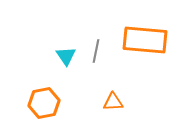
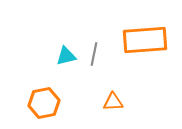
orange rectangle: rotated 9 degrees counterclockwise
gray line: moved 2 px left, 3 px down
cyan triangle: rotated 50 degrees clockwise
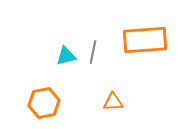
gray line: moved 1 px left, 2 px up
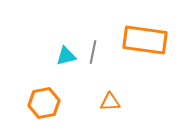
orange rectangle: rotated 12 degrees clockwise
orange triangle: moved 3 px left
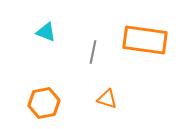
cyan triangle: moved 20 px left, 24 px up; rotated 35 degrees clockwise
orange triangle: moved 3 px left, 3 px up; rotated 20 degrees clockwise
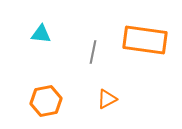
cyan triangle: moved 5 px left, 2 px down; rotated 15 degrees counterclockwise
orange triangle: rotated 45 degrees counterclockwise
orange hexagon: moved 2 px right, 2 px up
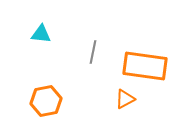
orange rectangle: moved 26 px down
orange triangle: moved 18 px right
